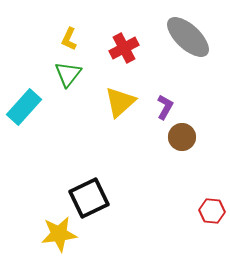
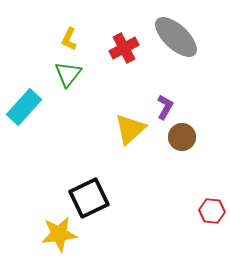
gray ellipse: moved 12 px left
yellow triangle: moved 10 px right, 27 px down
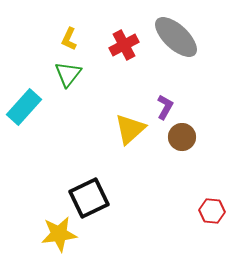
red cross: moved 3 px up
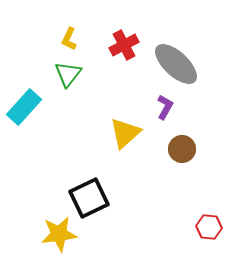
gray ellipse: moved 27 px down
yellow triangle: moved 5 px left, 4 px down
brown circle: moved 12 px down
red hexagon: moved 3 px left, 16 px down
